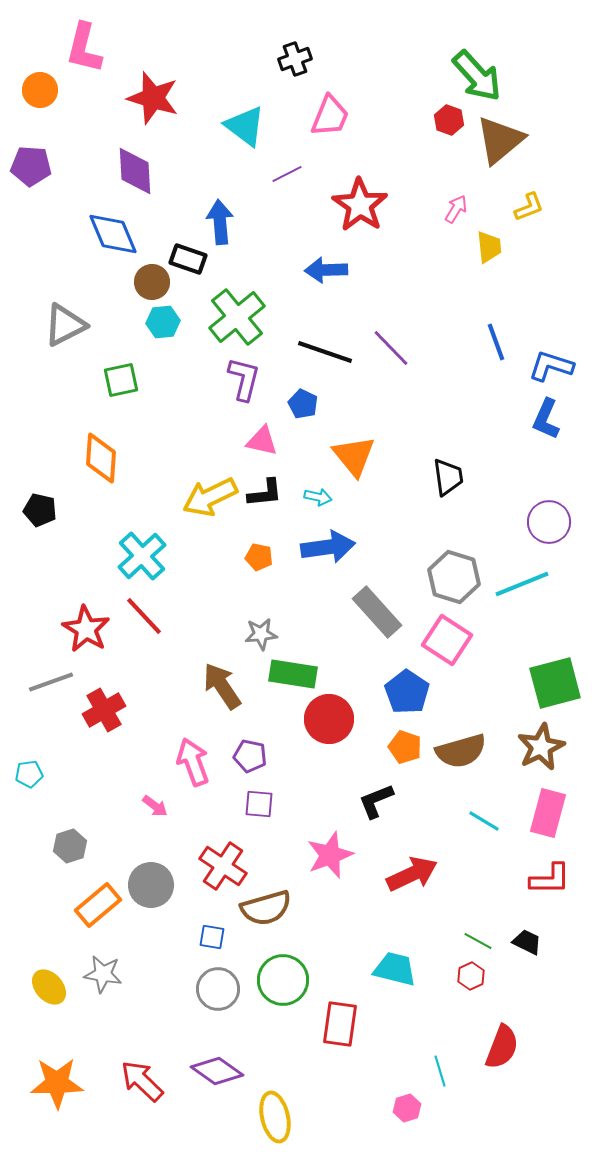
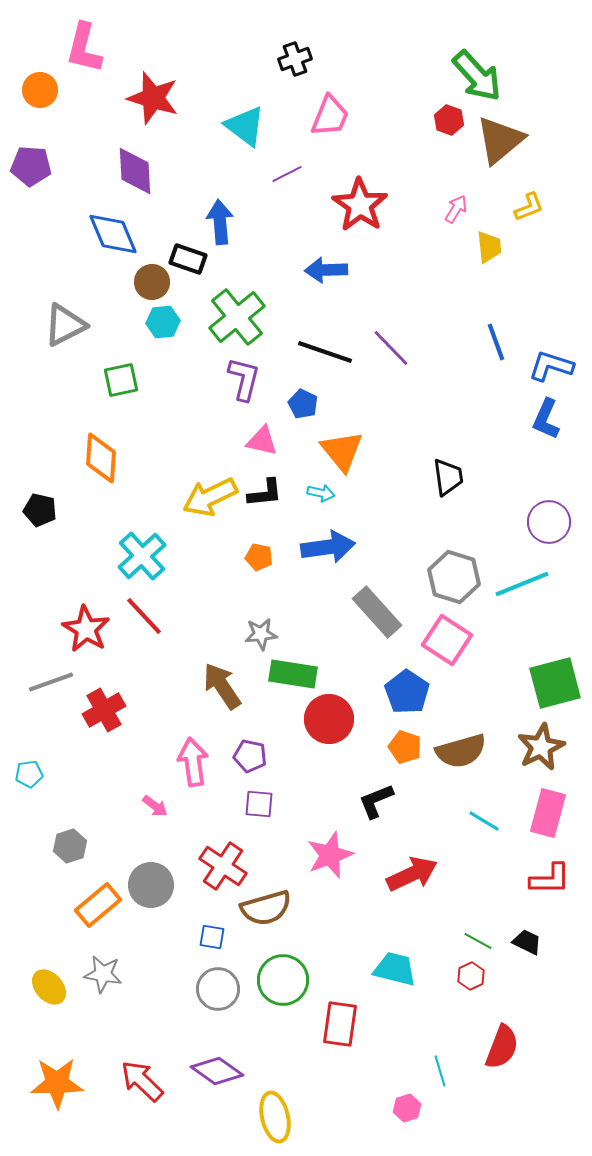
orange triangle at (354, 456): moved 12 px left, 5 px up
cyan arrow at (318, 497): moved 3 px right, 4 px up
pink arrow at (193, 762): rotated 12 degrees clockwise
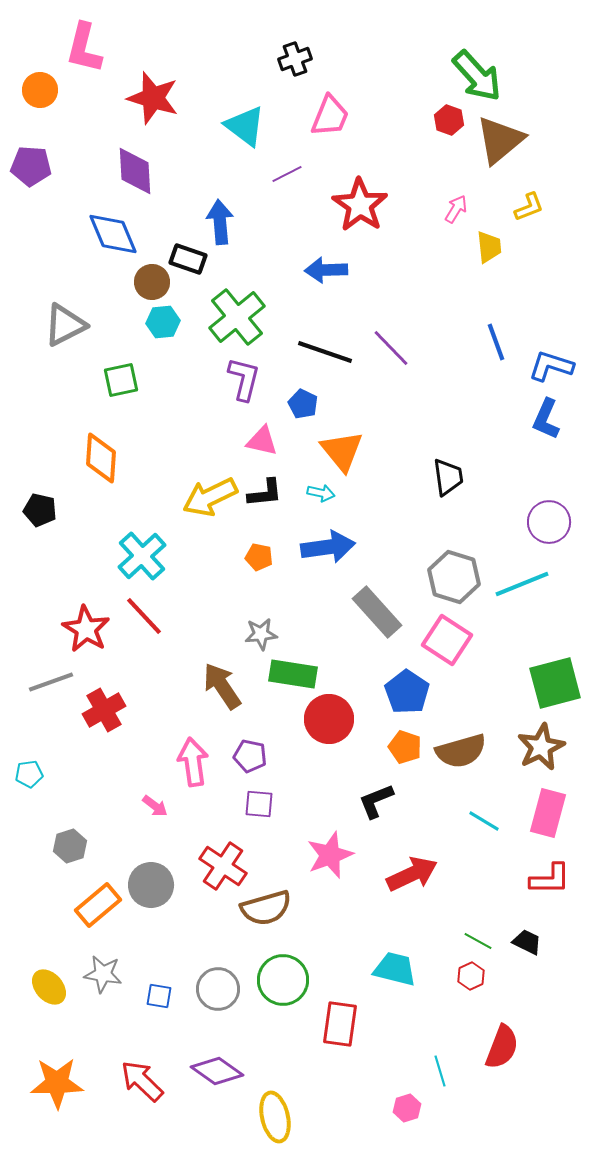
blue square at (212, 937): moved 53 px left, 59 px down
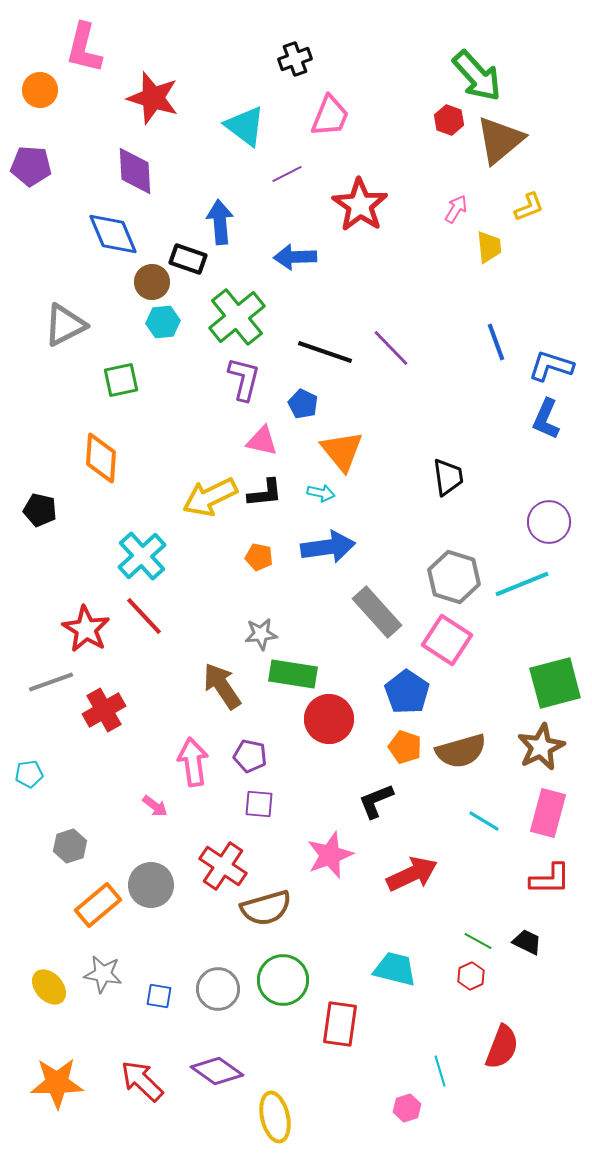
blue arrow at (326, 270): moved 31 px left, 13 px up
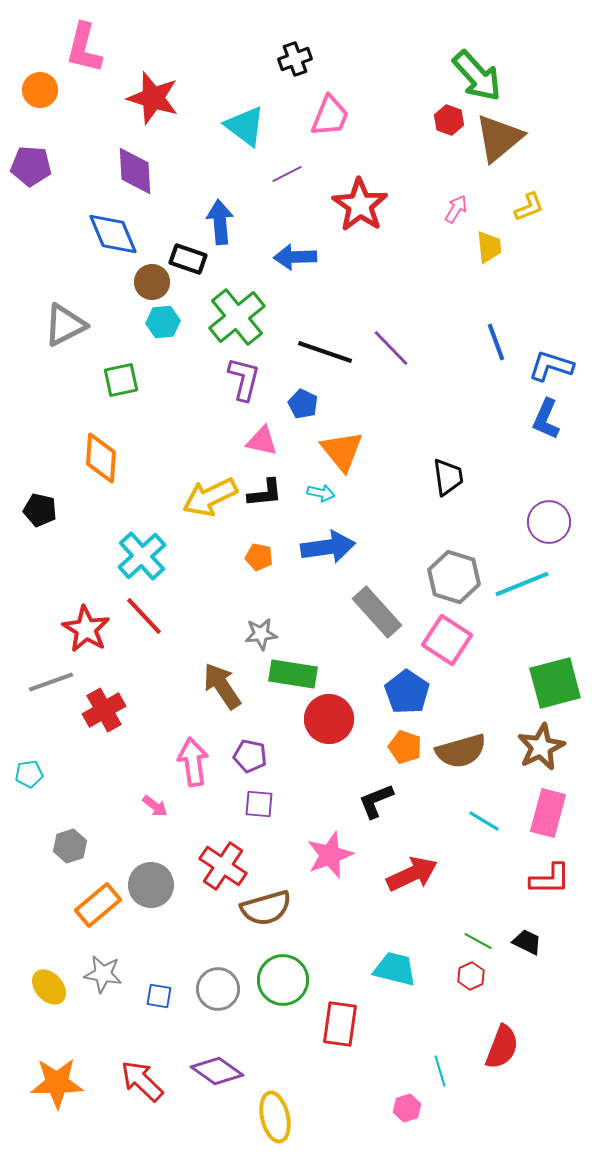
brown triangle at (500, 140): moved 1 px left, 2 px up
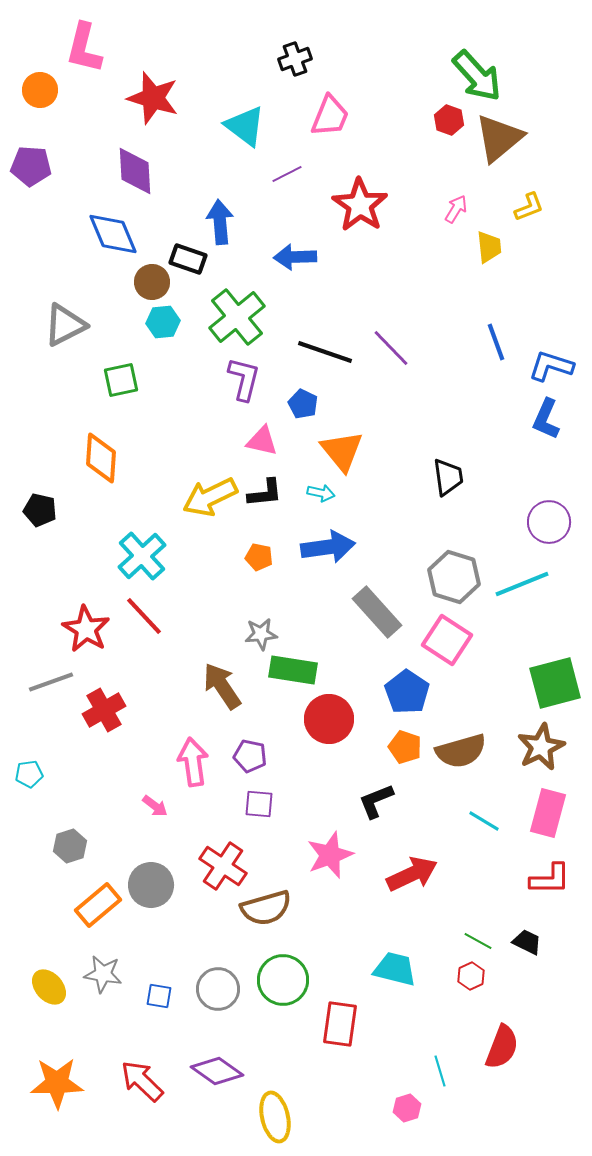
green rectangle at (293, 674): moved 4 px up
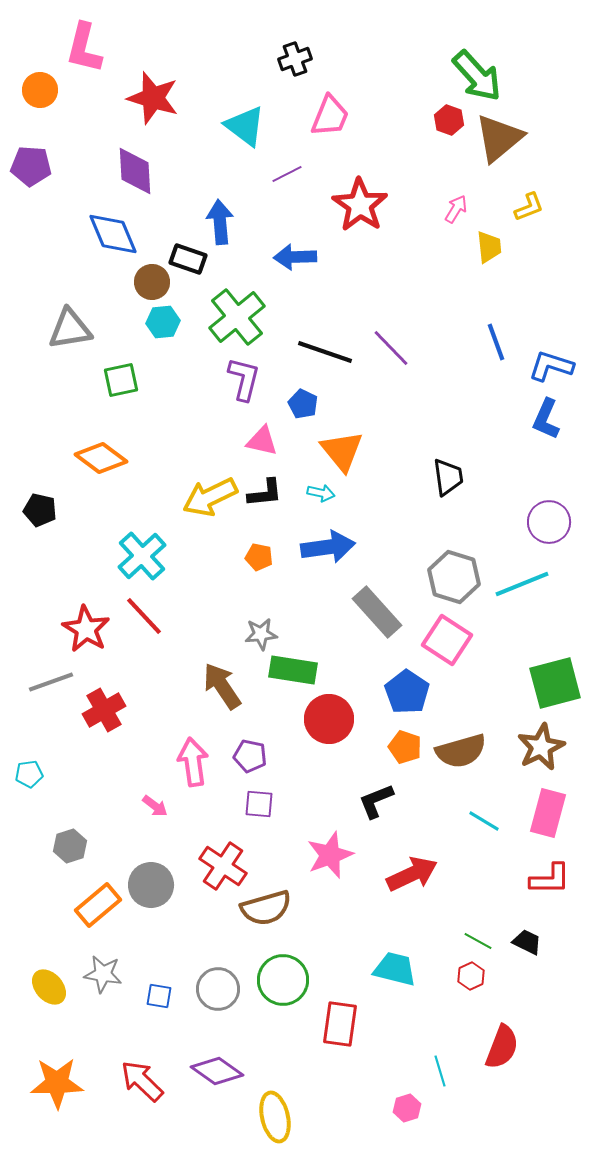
gray triangle at (65, 325): moved 5 px right, 4 px down; rotated 18 degrees clockwise
orange diamond at (101, 458): rotated 57 degrees counterclockwise
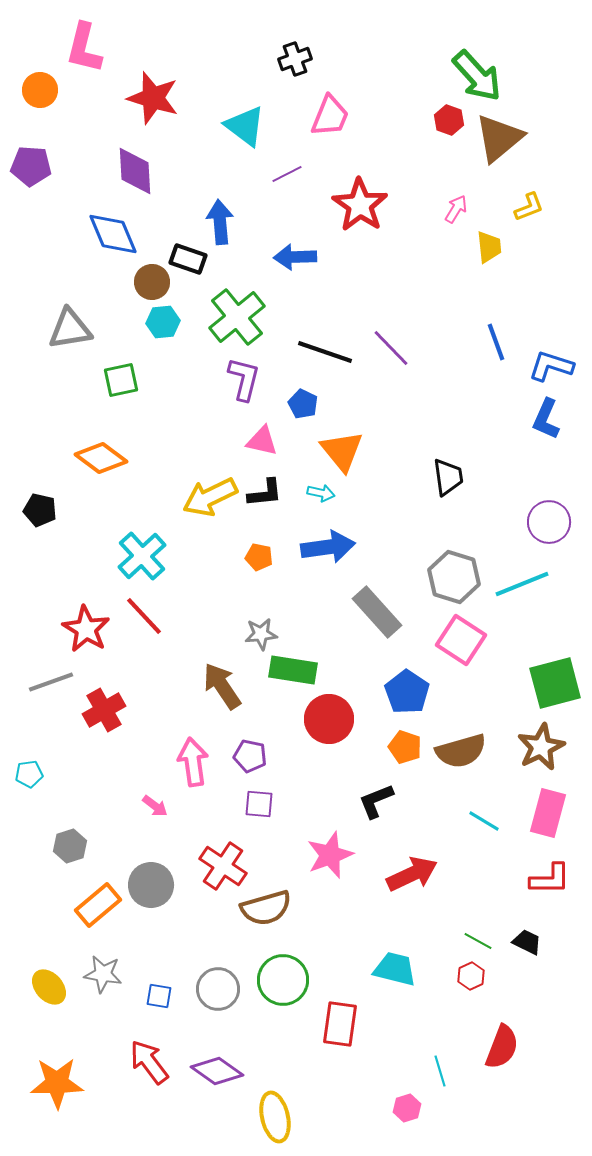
pink square at (447, 640): moved 14 px right
red arrow at (142, 1081): moved 7 px right, 19 px up; rotated 9 degrees clockwise
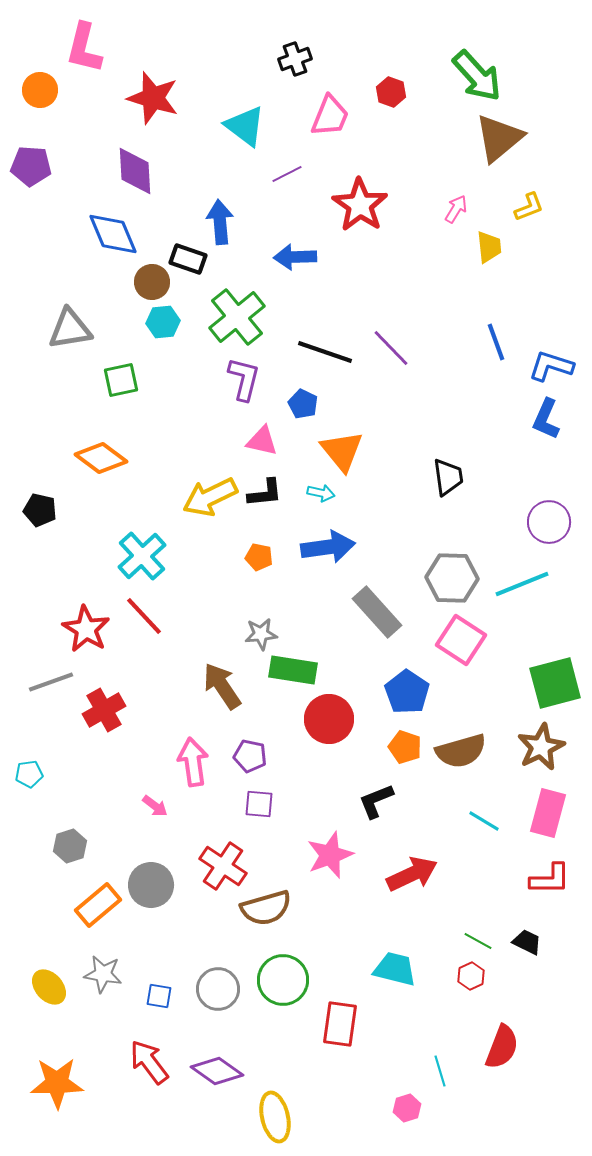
red hexagon at (449, 120): moved 58 px left, 28 px up
gray hexagon at (454, 577): moved 2 px left, 1 px down; rotated 15 degrees counterclockwise
